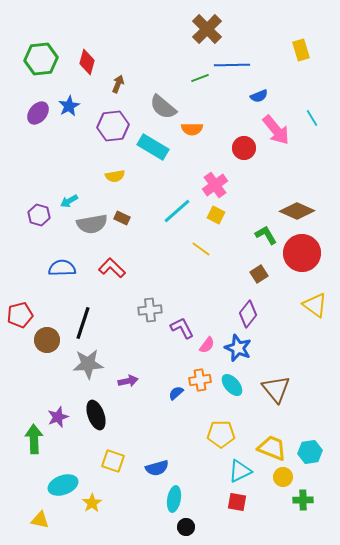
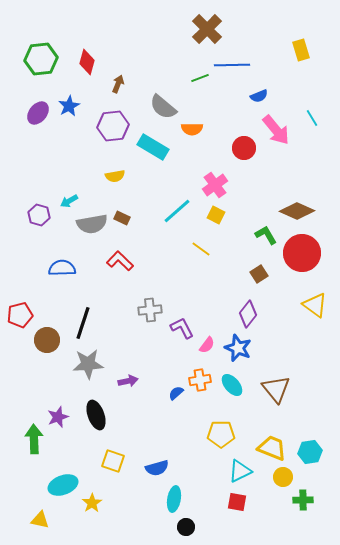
red L-shape at (112, 268): moved 8 px right, 7 px up
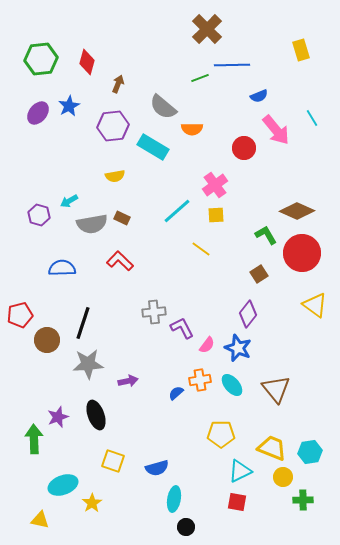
yellow square at (216, 215): rotated 30 degrees counterclockwise
gray cross at (150, 310): moved 4 px right, 2 px down
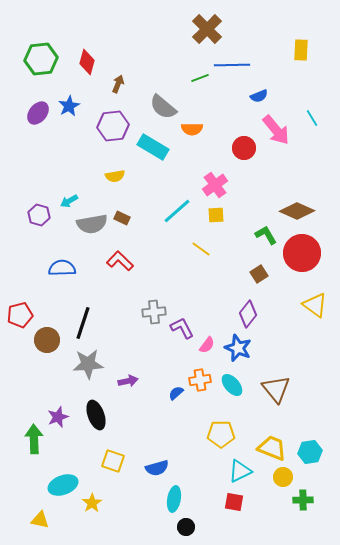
yellow rectangle at (301, 50): rotated 20 degrees clockwise
red square at (237, 502): moved 3 px left
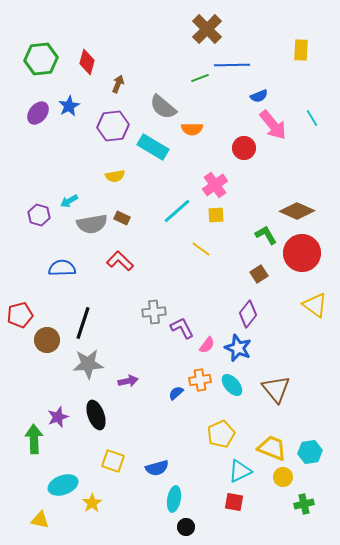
pink arrow at (276, 130): moved 3 px left, 5 px up
yellow pentagon at (221, 434): rotated 24 degrees counterclockwise
green cross at (303, 500): moved 1 px right, 4 px down; rotated 12 degrees counterclockwise
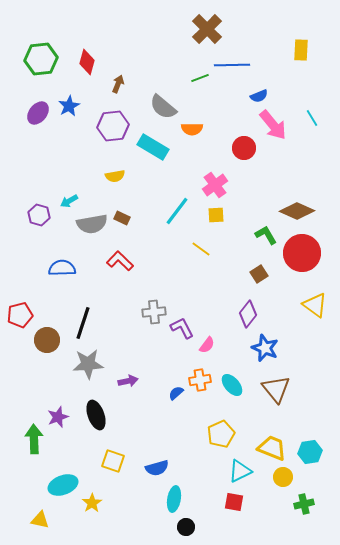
cyan line at (177, 211): rotated 12 degrees counterclockwise
blue star at (238, 348): moved 27 px right
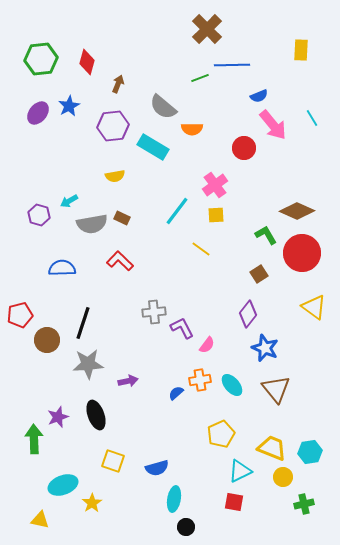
yellow triangle at (315, 305): moved 1 px left, 2 px down
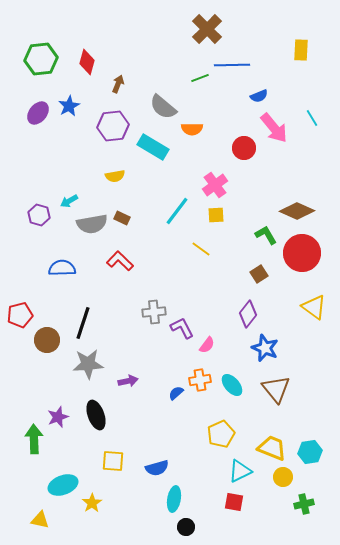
pink arrow at (273, 125): moved 1 px right, 3 px down
yellow square at (113, 461): rotated 15 degrees counterclockwise
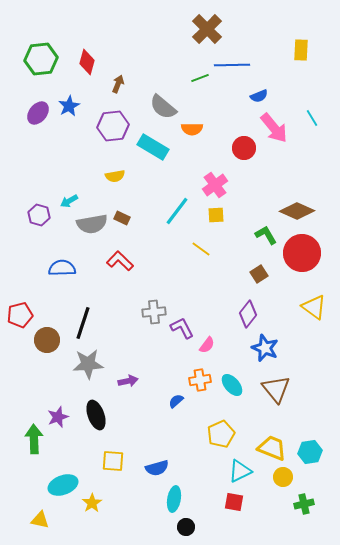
blue semicircle at (176, 393): moved 8 px down
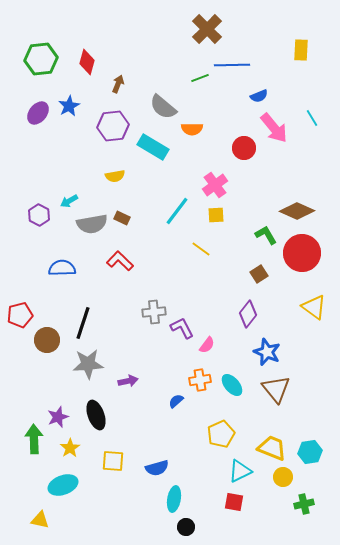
purple hexagon at (39, 215): rotated 10 degrees clockwise
blue star at (265, 348): moved 2 px right, 4 px down
yellow star at (92, 503): moved 22 px left, 55 px up
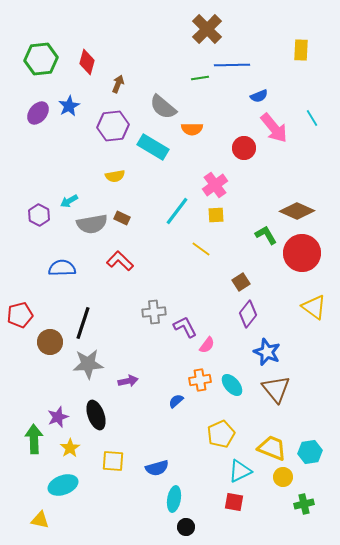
green line at (200, 78): rotated 12 degrees clockwise
brown square at (259, 274): moved 18 px left, 8 px down
purple L-shape at (182, 328): moved 3 px right, 1 px up
brown circle at (47, 340): moved 3 px right, 2 px down
